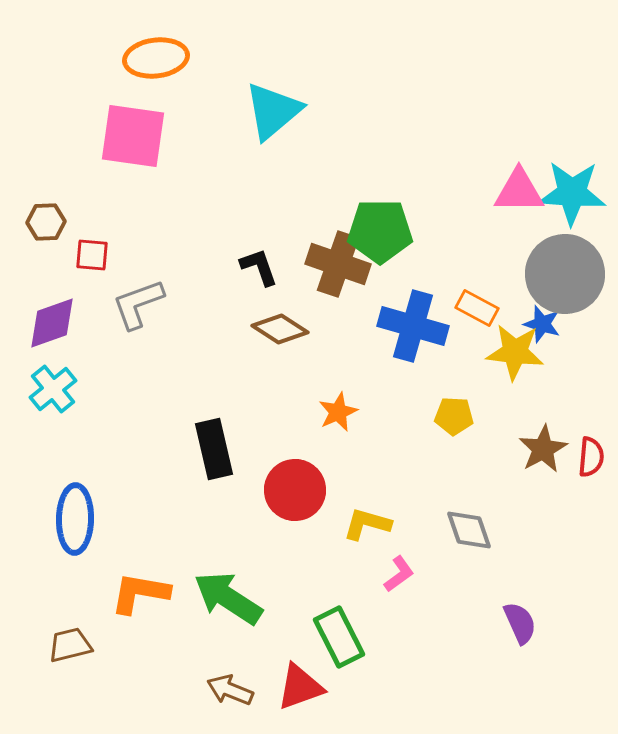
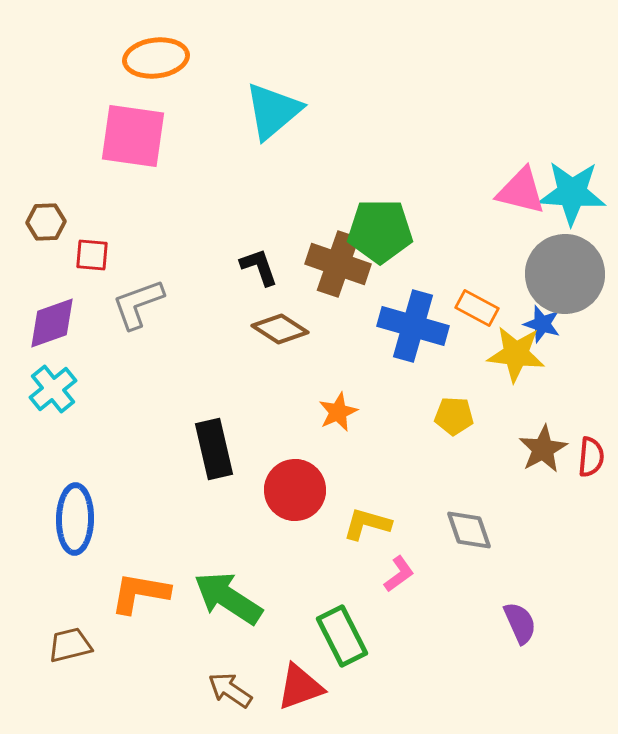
pink triangle: moved 2 px right; rotated 14 degrees clockwise
yellow star: moved 1 px right, 2 px down
green rectangle: moved 3 px right, 1 px up
brown arrow: rotated 12 degrees clockwise
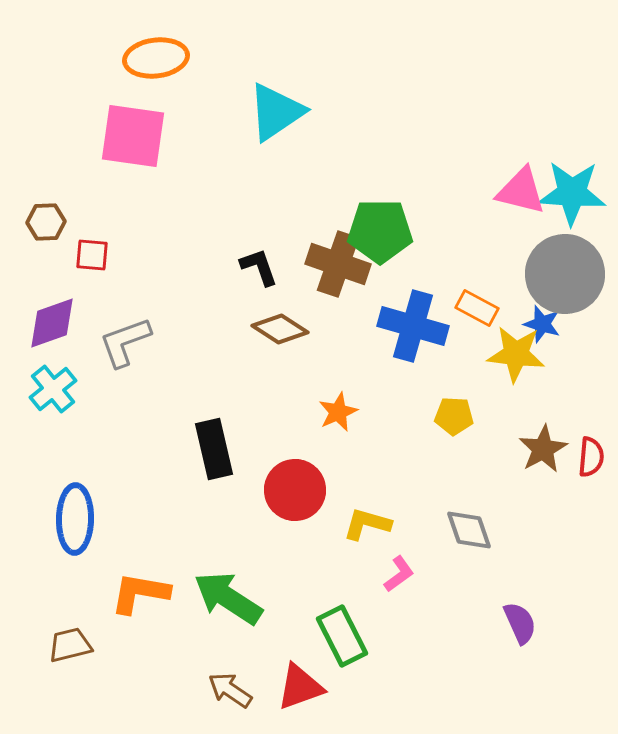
cyan triangle: moved 3 px right, 1 px down; rotated 6 degrees clockwise
gray L-shape: moved 13 px left, 38 px down
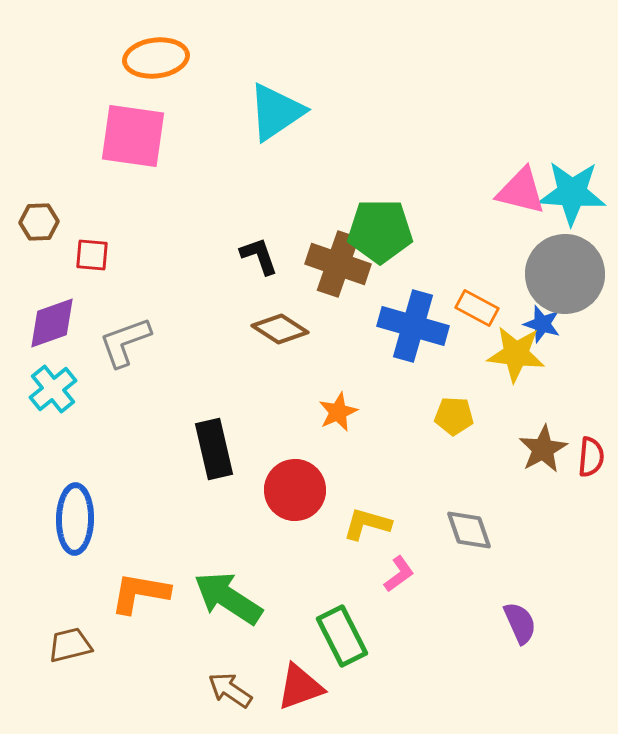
brown hexagon: moved 7 px left
black L-shape: moved 11 px up
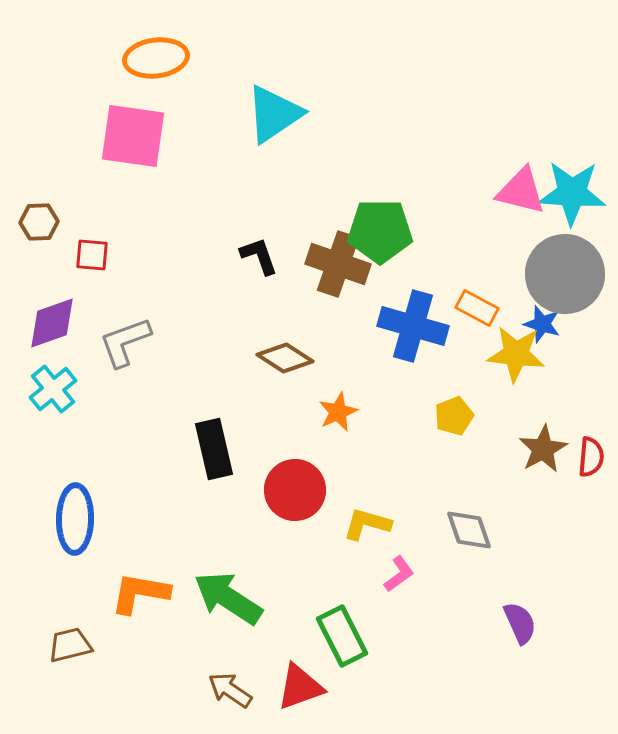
cyan triangle: moved 2 px left, 2 px down
brown diamond: moved 5 px right, 29 px down
yellow pentagon: rotated 24 degrees counterclockwise
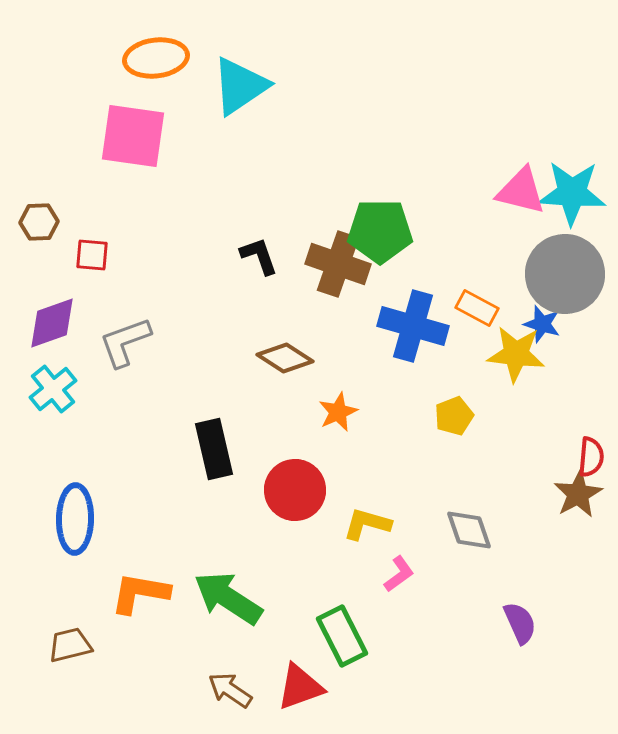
cyan triangle: moved 34 px left, 28 px up
brown star: moved 35 px right, 45 px down
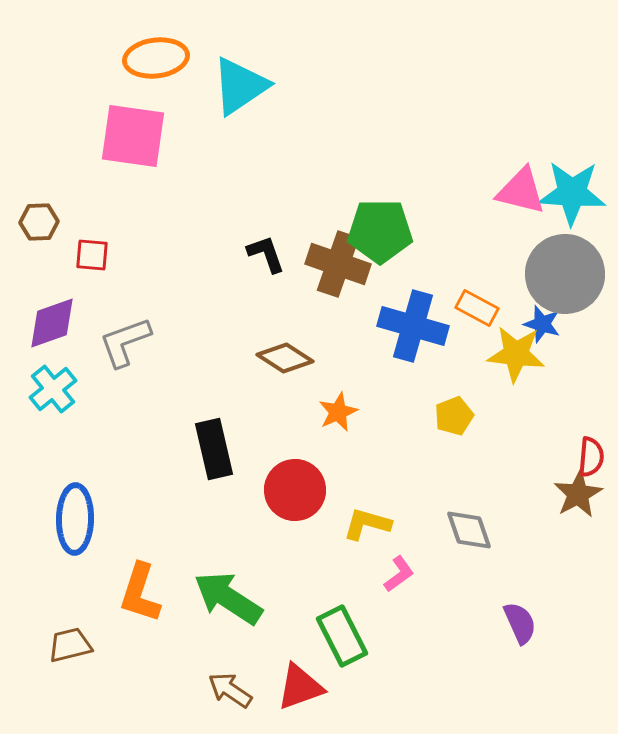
black L-shape: moved 7 px right, 2 px up
orange L-shape: rotated 82 degrees counterclockwise
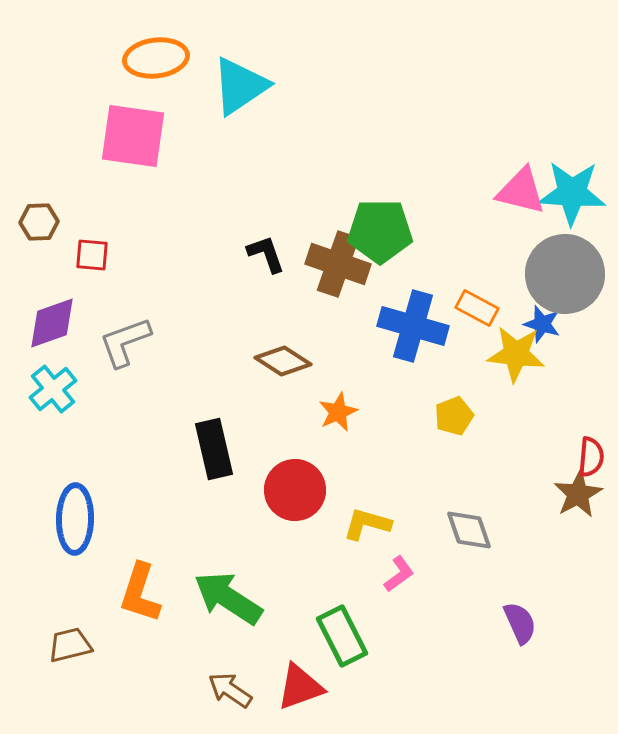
brown diamond: moved 2 px left, 3 px down
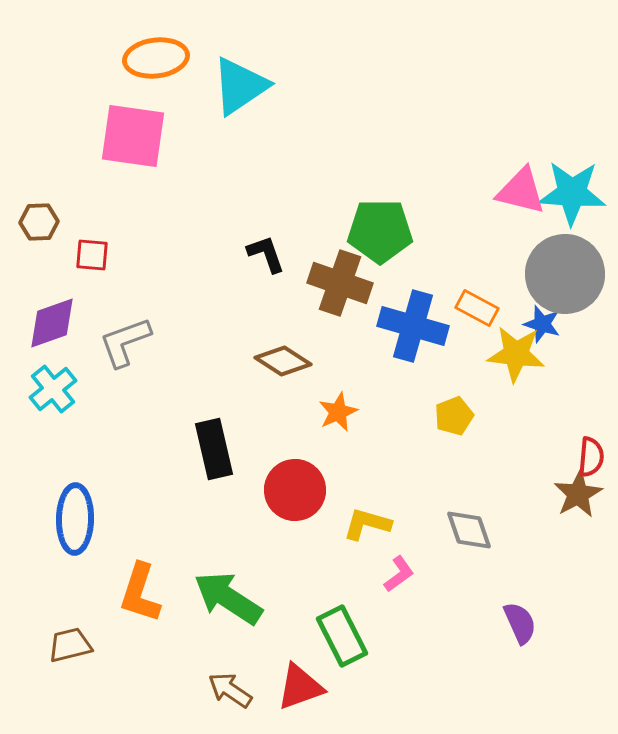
brown cross: moved 2 px right, 19 px down
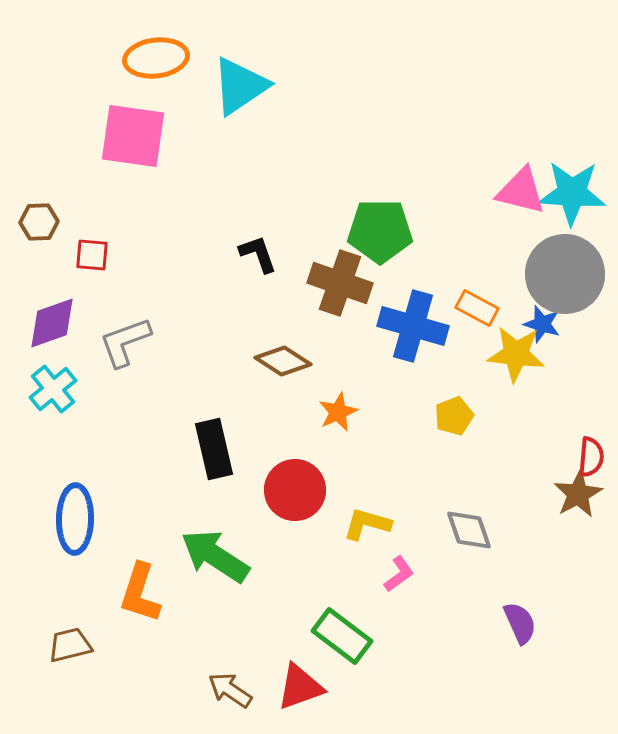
black L-shape: moved 8 px left
green arrow: moved 13 px left, 42 px up
green rectangle: rotated 26 degrees counterclockwise
